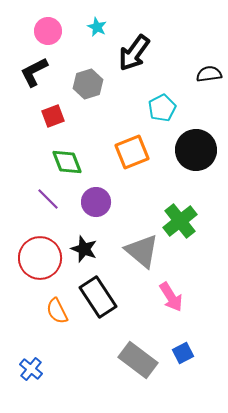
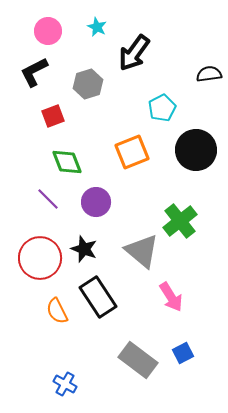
blue cross: moved 34 px right, 15 px down; rotated 10 degrees counterclockwise
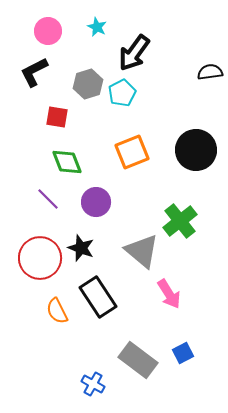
black semicircle: moved 1 px right, 2 px up
cyan pentagon: moved 40 px left, 15 px up
red square: moved 4 px right, 1 px down; rotated 30 degrees clockwise
black star: moved 3 px left, 1 px up
pink arrow: moved 2 px left, 3 px up
blue cross: moved 28 px right
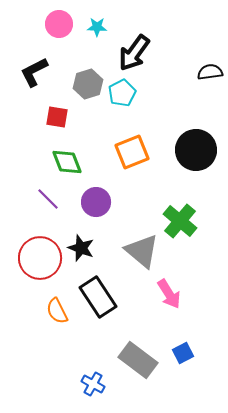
cyan star: rotated 24 degrees counterclockwise
pink circle: moved 11 px right, 7 px up
green cross: rotated 12 degrees counterclockwise
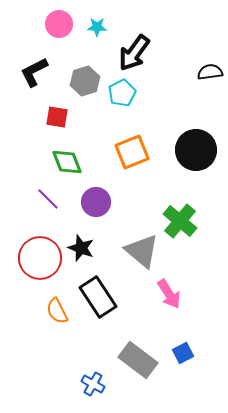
gray hexagon: moved 3 px left, 3 px up
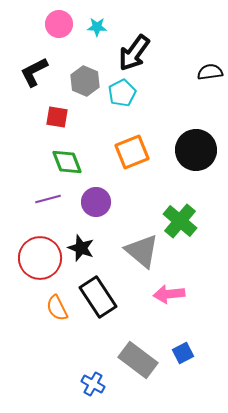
gray hexagon: rotated 20 degrees counterclockwise
purple line: rotated 60 degrees counterclockwise
pink arrow: rotated 116 degrees clockwise
orange semicircle: moved 3 px up
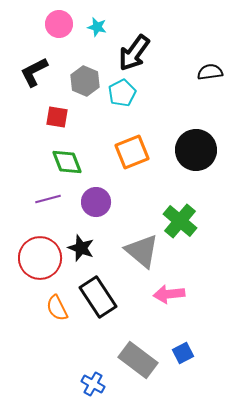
cyan star: rotated 12 degrees clockwise
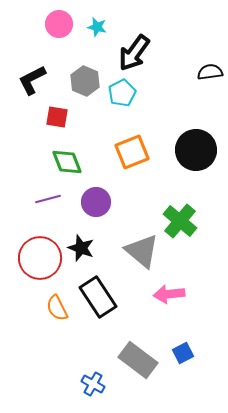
black L-shape: moved 2 px left, 8 px down
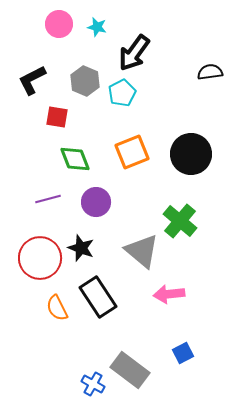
black circle: moved 5 px left, 4 px down
green diamond: moved 8 px right, 3 px up
gray rectangle: moved 8 px left, 10 px down
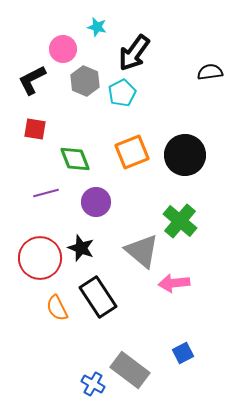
pink circle: moved 4 px right, 25 px down
red square: moved 22 px left, 12 px down
black circle: moved 6 px left, 1 px down
purple line: moved 2 px left, 6 px up
pink arrow: moved 5 px right, 11 px up
